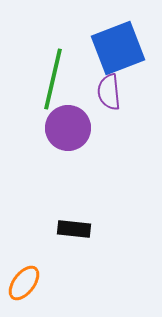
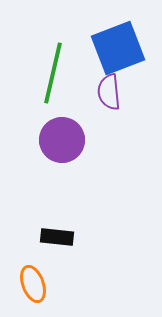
green line: moved 6 px up
purple circle: moved 6 px left, 12 px down
black rectangle: moved 17 px left, 8 px down
orange ellipse: moved 9 px right, 1 px down; rotated 57 degrees counterclockwise
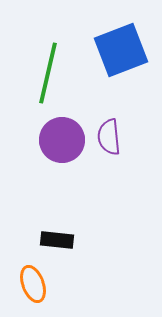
blue square: moved 3 px right, 2 px down
green line: moved 5 px left
purple semicircle: moved 45 px down
black rectangle: moved 3 px down
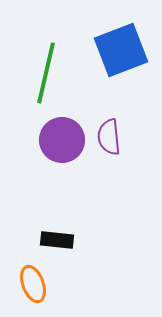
green line: moved 2 px left
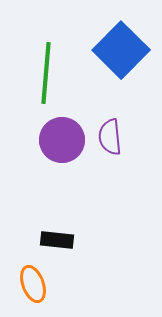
blue square: rotated 24 degrees counterclockwise
green line: rotated 8 degrees counterclockwise
purple semicircle: moved 1 px right
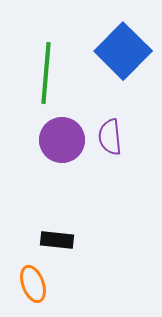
blue square: moved 2 px right, 1 px down
